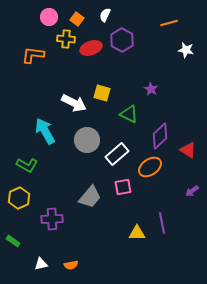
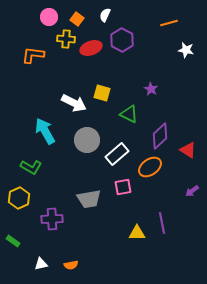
green L-shape: moved 4 px right, 2 px down
gray trapezoid: moved 1 px left, 2 px down; rotated 40 degrees clockwise
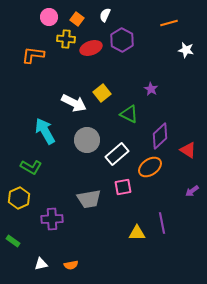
yellow square: rotated 36 degrees clockwise
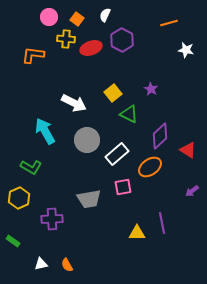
yellow square: moved 11 px right
orange semicircle: moved 4 px left; rotated 72 degrees clockwise
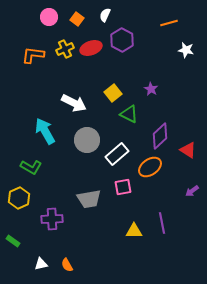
yellow cross: moved 1 px left, 10 px down; rotated 30 degrees counterclockwise
yellow triangle: moved 3 px left, 2 px up
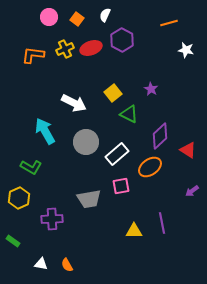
gray circle: moved 1 px left, 2 px down
pink square: moved 2 px left, 1 px up
white triangle: rotated 24 degrees clockwise
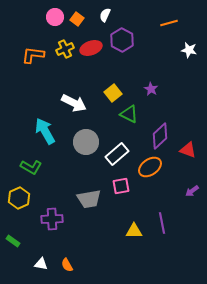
pink circle: moved 6 px right
white star: moved 3 px right
red triangle: rotated 12 degrees counterclockwise
